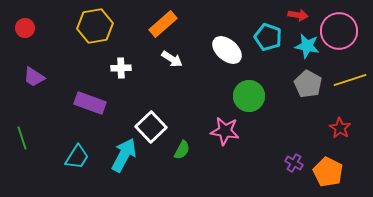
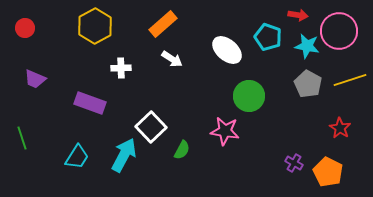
yellow hexagon: rotated 20 degrees counterclockwise
purple trapezoid: moved 1 px right, 2 px down; rotated 10 degrees counterclockwise
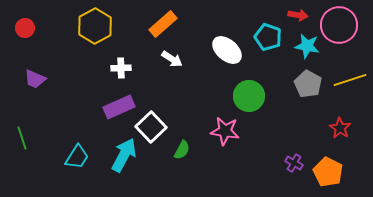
pink circle: moved 6 px up
purple rectangle: moved 29 px right, 4 px down; rotated 44 degrees counterclockwise
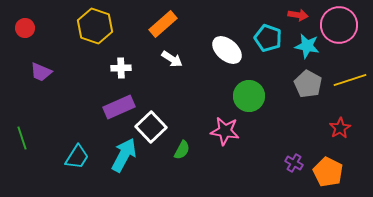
yellow hexagon: rotated 12 degrees counterclockwise
cyan pentagon: moved 1 px down
purple trapezoid: moved 6 px right, 7 px up
red star: rotated 10 degrees clockwise
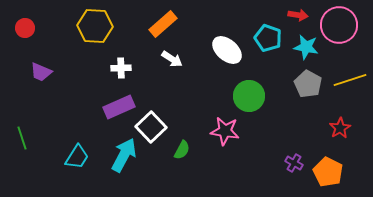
yellow hexagon: rotated 16 degrees counterclockwise
cyan star: moved 1 px left, 1 px down
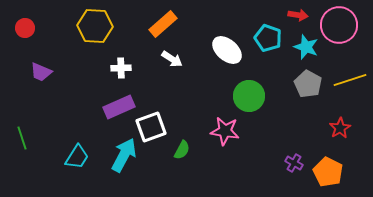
cyan star: rotated 10 degrees clockwise
white square: rotated 24 degrees clockwise
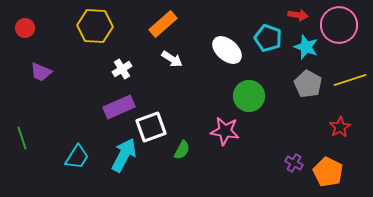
white cross: moved 1 px right, 1 px down; rotated 30 degrees counterclockwise
red star: moved 1 px up
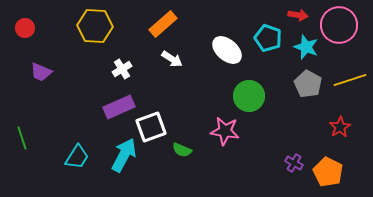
green semicircle: rotated 84 degrees clockwise
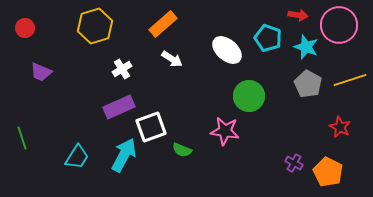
yellow hexagon: rotated 20 degrees counterclockwise
red star: rotated 15 degrees counterclockwise
